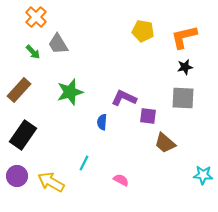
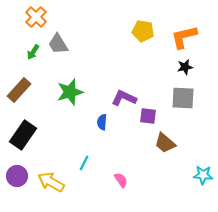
green arrow: rotated 77 degrees clockwise
pink semicircle: rotated 28 degrees clockwise
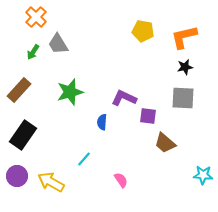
cyan line: moved 4 px up; rotated 14 degrees clockwise
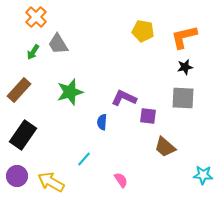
brown trapezoid: moved 4 px down
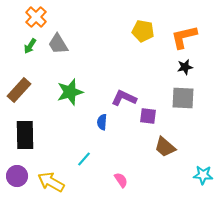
green arrow: moved 3 px left, 6 px up
black rectangle: moved 2 px right; rotated 36 degrees counterclockwise
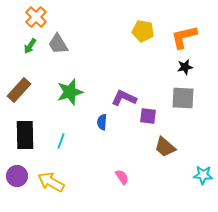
cyan line: moved 23 px left, 18 px up; rotated 21 degrees counterclockwise
pink semicircle: moved 1 px right, 3 px up
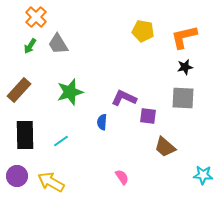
cyan line: rotated 35 degrees clockwise
